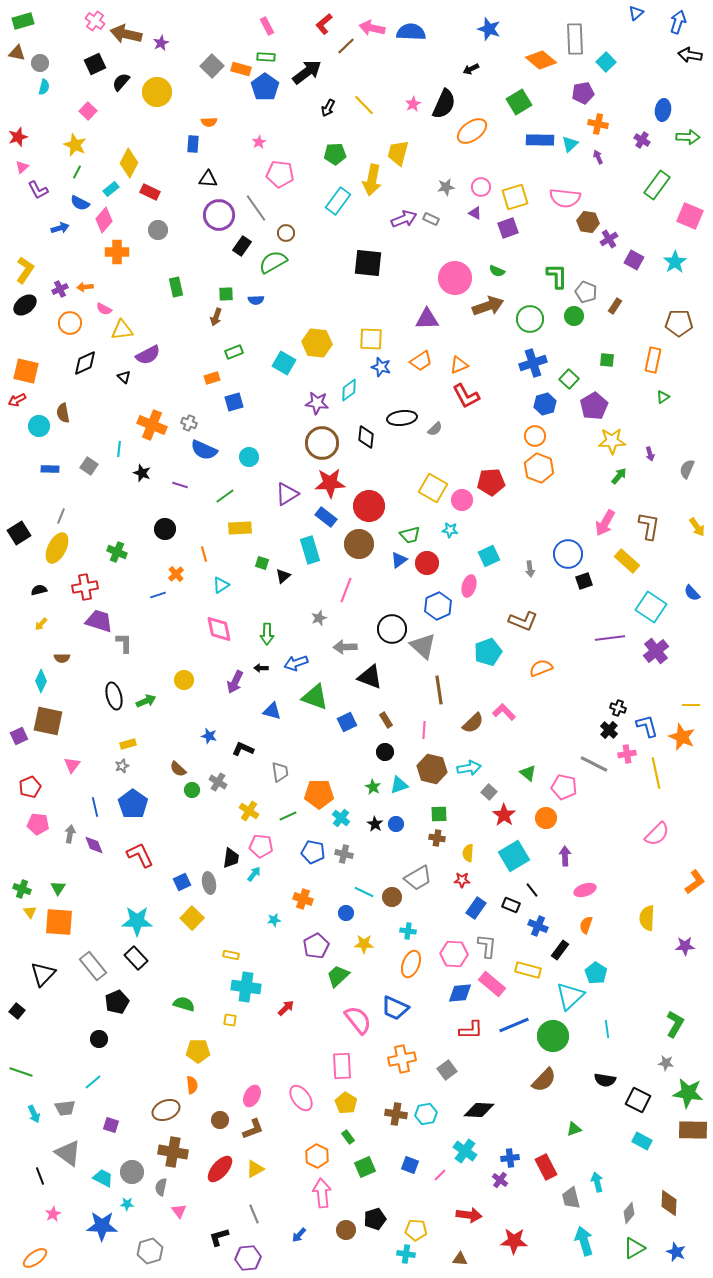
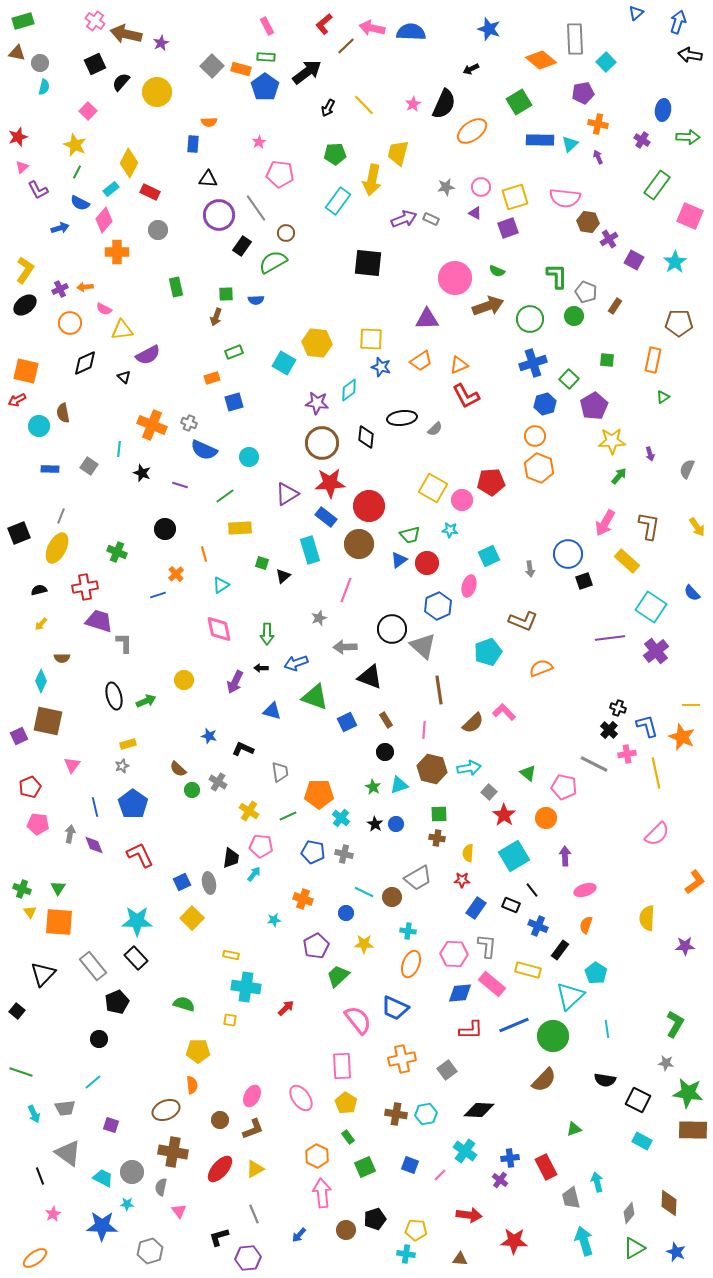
black square at (19, 533): rotated 10 degrees clockwise
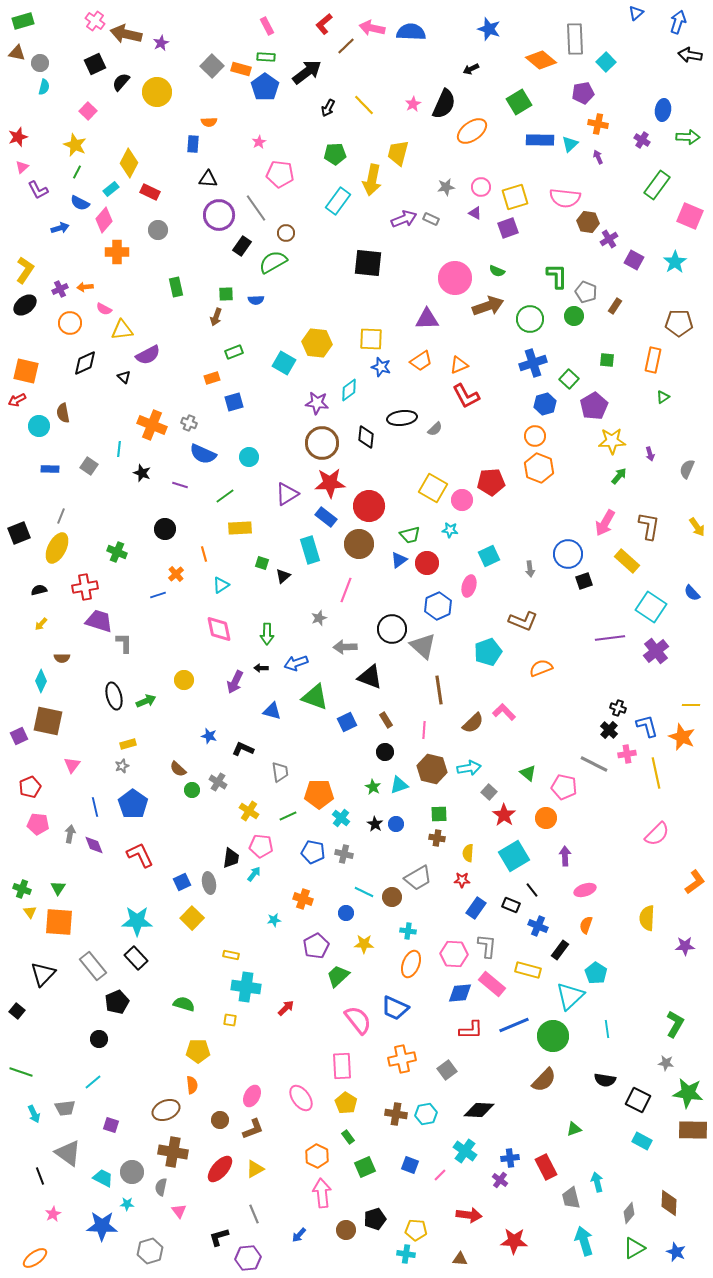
blue semicircle at (204, 450): moved 1 px left, 4 px down
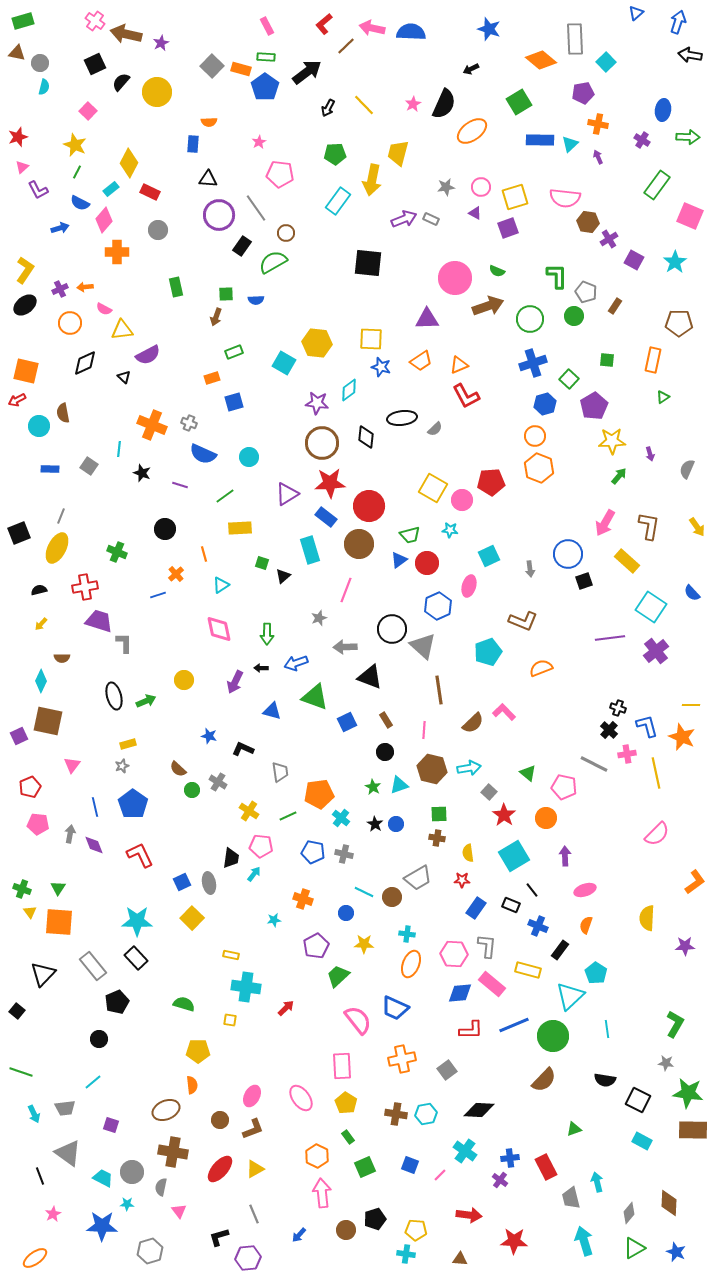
orange pentagon at (319, 794): rotated 8 degrees counterclockwise
yellow semicircle at (468, 853): rotated 12 degrees counterclockwise
cyan cross at (408, 931): moved 1 px left, 3 px down
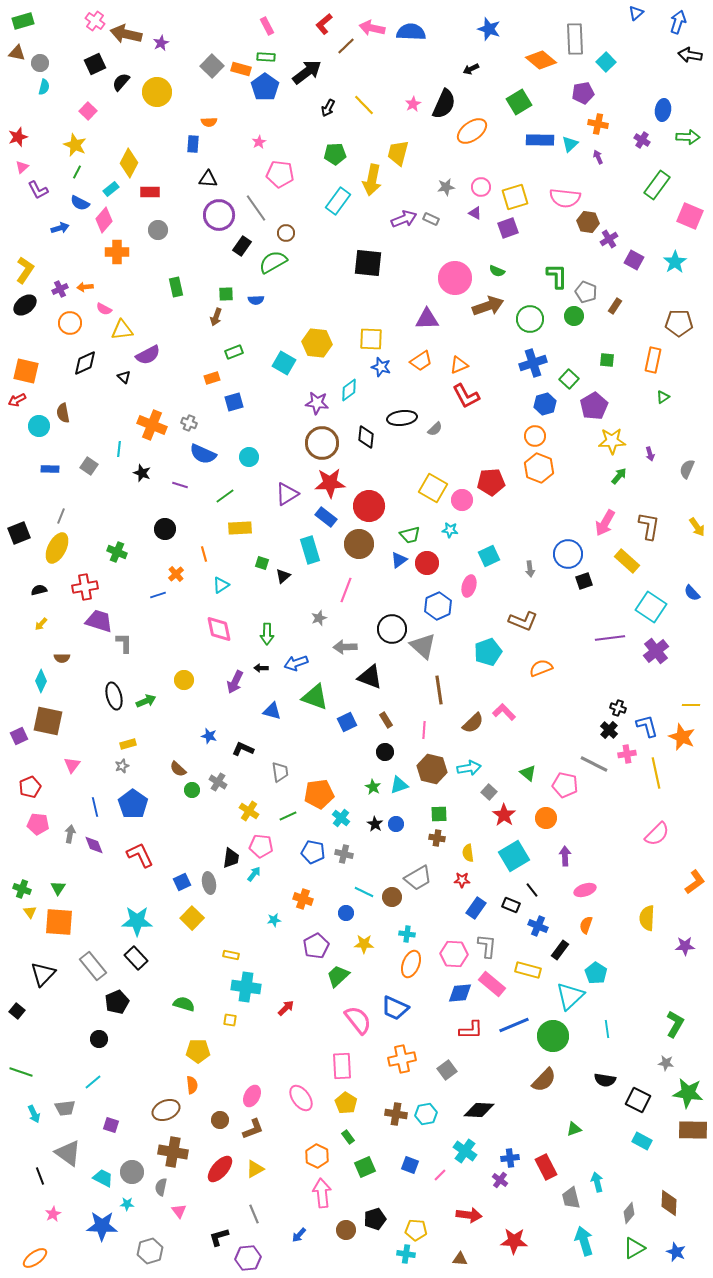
red rectangle at (150, 192): rotated 24 degrees counterclockwise
pink pentagon at (564, 787): moved 1 px right, 2 px up
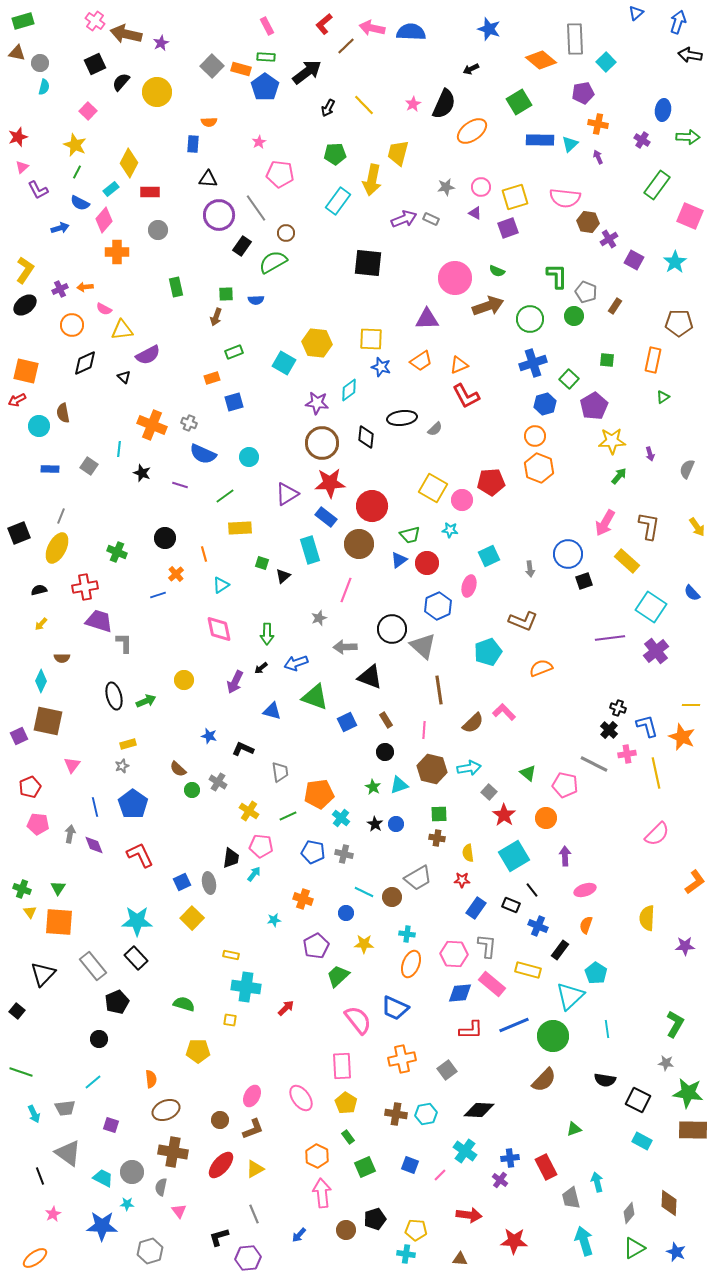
orange circle at (70, 323): moved 2 px right, 2 px down
red circle at (369, 506): moved 3 px right
black circle at (165, 529): moved 9 px down
black arrow at (261, 668): rotated 40 degrees counterclockwise
orange semicircle at (192, 1085): moved 41 px left, 6 px up
red ellipse at (220, 1169): moved 1 px right, 4 px up
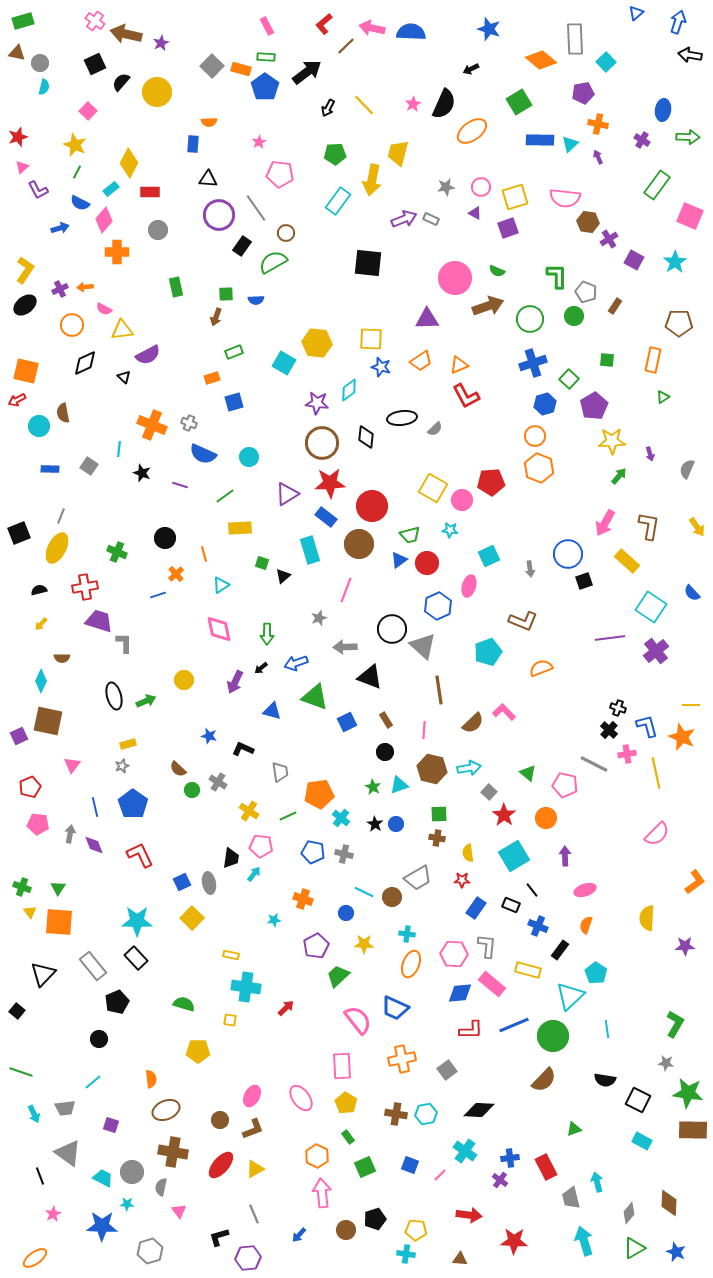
green cross at (22, 889): moved 2 px up
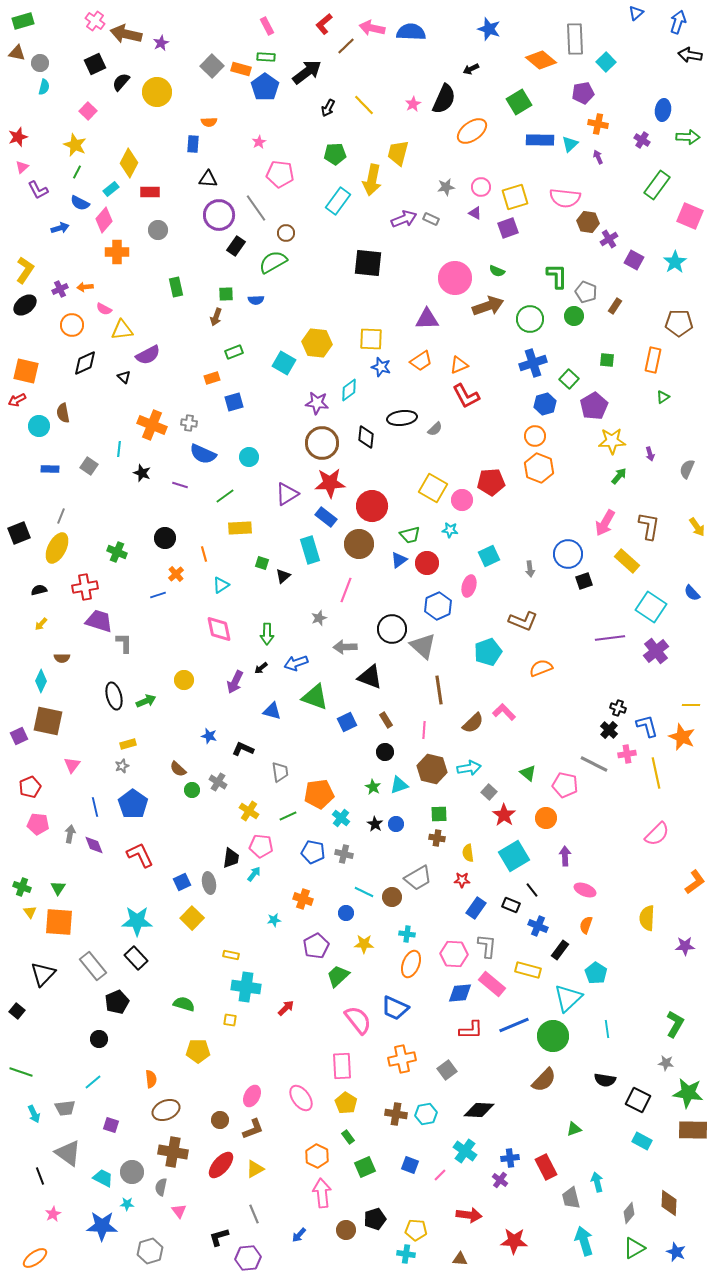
black semicircle at (444, 104): moved 5 px up
black rectangle at (242, 246): moved 6 px left
gray cross at (189, 423): rotated 14 degrees counterclockwise
pink ellipse at (585, 890): rotated 40 degrees clockwise
cyan triangle at (570, 996): moved 2 px left, 2 px down
